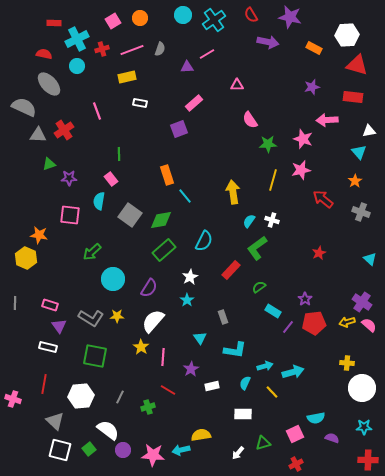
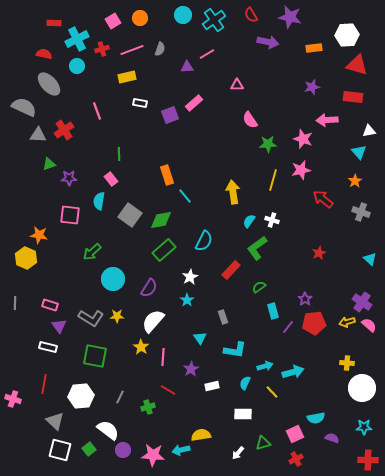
orange rectangle at (314, 48): rotated 35 degrees counterclockwise
purple square at (179, 129): moved 9 px left, 14 px up
cyan rectangle at (273, 311): rotated 42 degrees clockwise
red cross at (296, 464): moved 5 px up
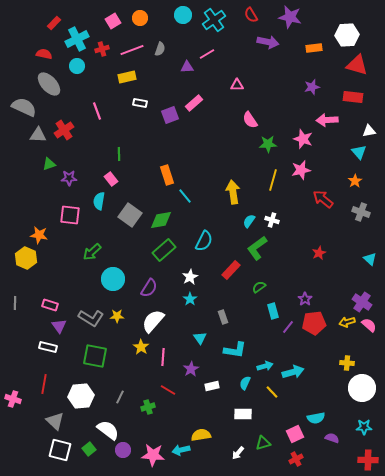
red rectangle at (54, 23): rotated 48 degrees counterclockwise
cyan star at (187, 300): moved 3 px right, 1 px up
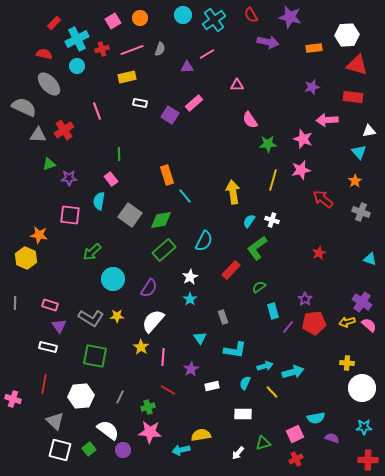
purple square at (170, 115): rotated 36 degrees counterclockwise
cyan triangle at (370, 259): rotated 24 degrees counterclockwise
pink star at (153, 455): moved 3 px left, 23 px up
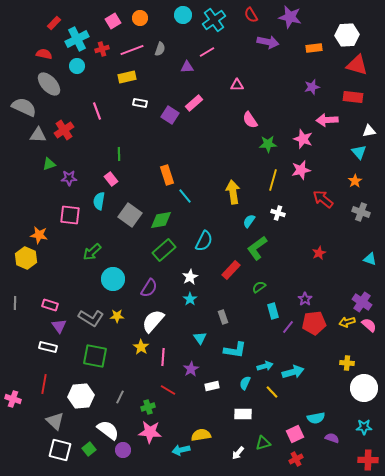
pink line at (207, 54): moved 2 px up
white cross at (272, 220): moved 6 px right, 7 px up
white circle at (362, 388): moved 2 px right
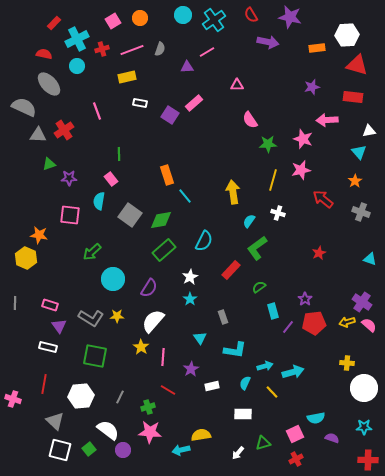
orange rectangle at (314, 48): moved 3 px right
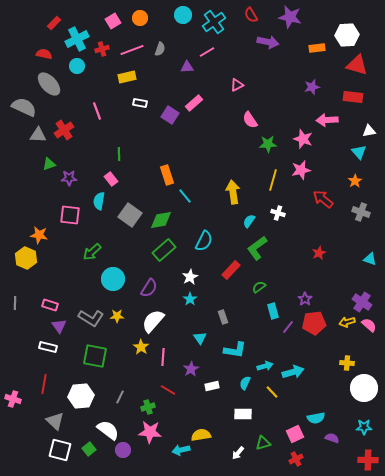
cyan cross at (214, 20): moved 2 px down
pink triangle at (237, 85): rotated 24 degrees counterclockwise
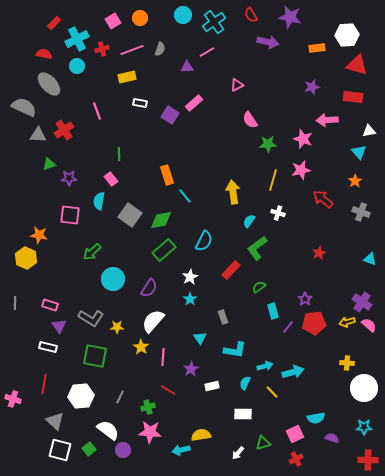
yellow star at (117, 316): moved 11 px down
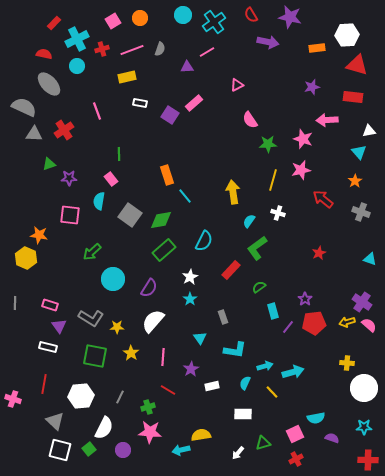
gray triangle at (38, 135): moved 4 px left, 1 px up
yellow star at (141, 347): moved 10 px left, 6 px down
white semicircle at (108, 430): moved 4 px left, 2 px up; rotated 80 degrees clockwise
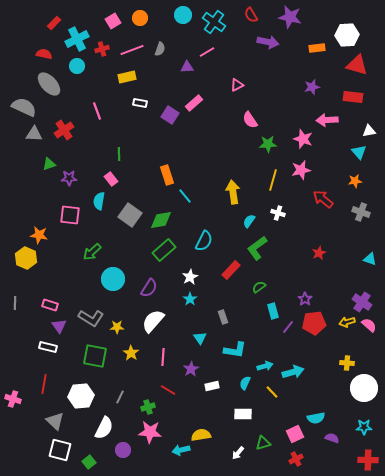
cyan cross at (214, 22): rotated 20 degrees counterclockwise
orange star at (355, 181): rotated 24 degrees clockwise
green square at (89, 449): moved 13 px down
